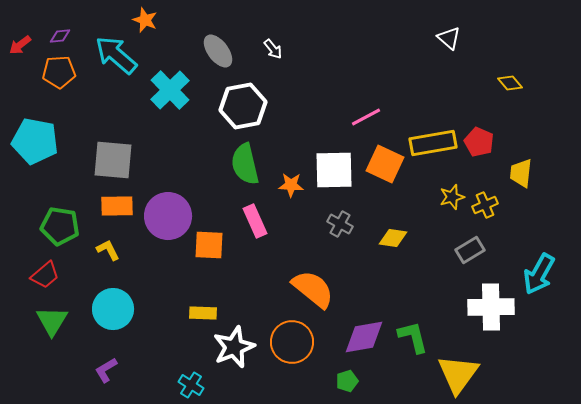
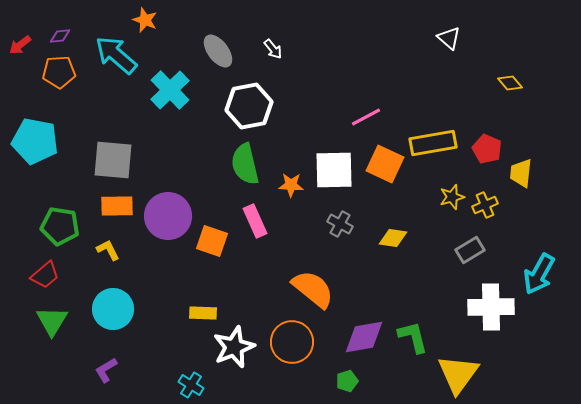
white hexagon at (243, 106): moved 6 px right
red pentagon at (479, 142): moved 8 px right, 7 px down
orange square at (209, 245): moved 3 px right, 4 px up; rotated 16 degrees clockwise
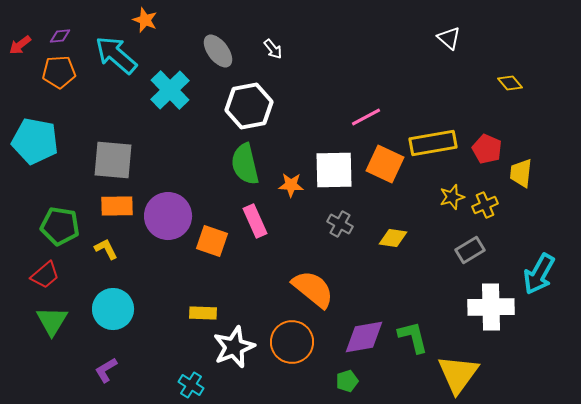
yellow L-shape at (108, 250): moved 2 px left, 1 px up
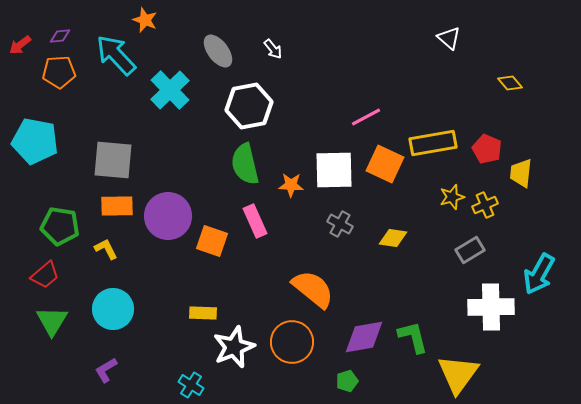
cyan arrow at (116, 55): rotated 6 degrees clockwise
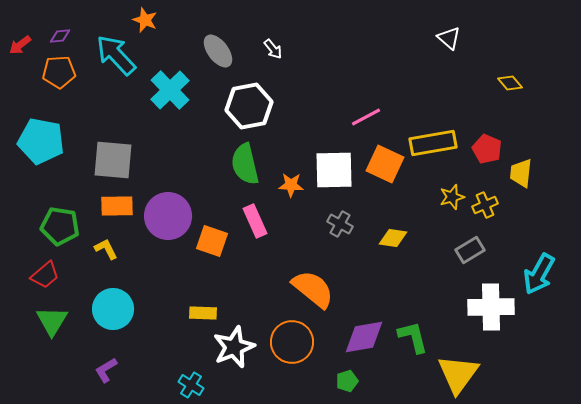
cyan pentagon at (35, 141): moved 6 px right
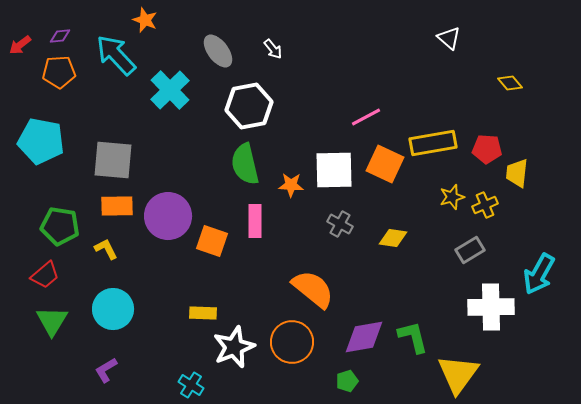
red pentagon at (487, 149): rotated 20 degrees counterclockwise
yellow trapezoid at (521, 173): moved 4 px left
pink rectangle at (255, 221): rotated 24 degrees clockwise
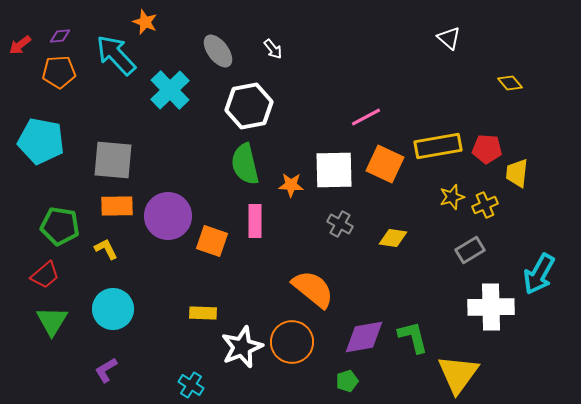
orange star at (145, 20): moved 2 px down
yellow rectangle at (433, 143): moved 5 px right, 3 px down
white star at (234, 347): moved 8 px right
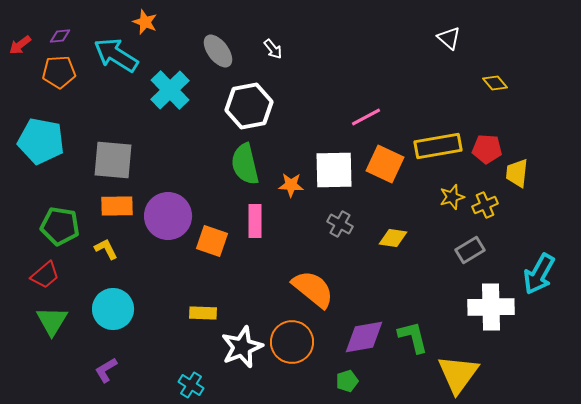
cyan arrow at (116, 55): rotated 15 degrees counterclockwise
yellow diamond at (510, 83): moved 15 px left
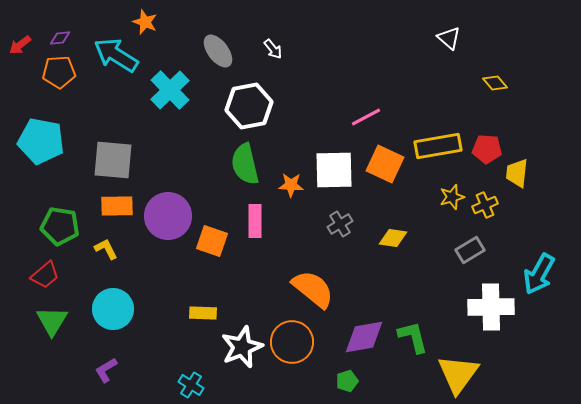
purple diamond at (60, 36): moved 2 px down
gray cross at (340, 224): rotated 30 degrees clockwise
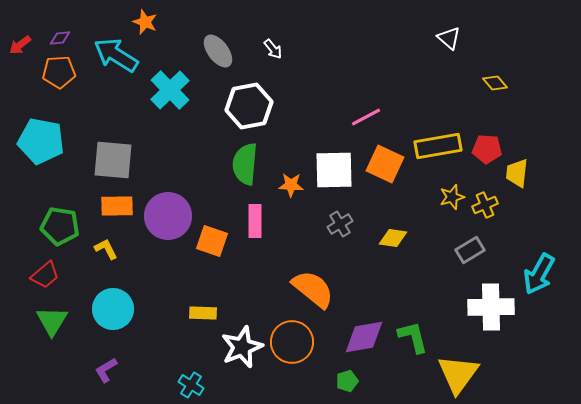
green semicircle at (245, 164): rotated 18 degrees clockwise
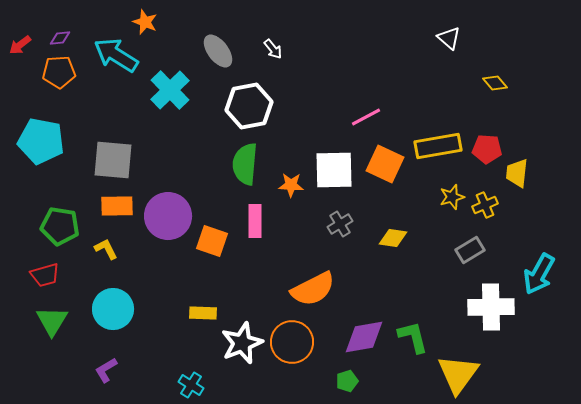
red trapezoid at (45, 275): rotated 24 degrees clockwise
orange semicircle at (313, 289): rotated 114 degrees clockwise
white star at (242, 347): moved 4 px up
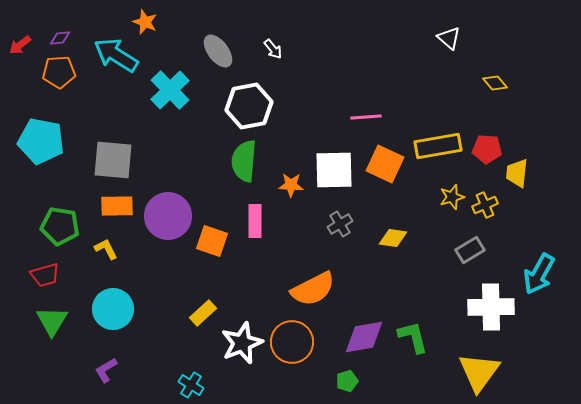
pink line at (366, 117): rotated 24 degrees clockwise
green semicircle at (245, 164): moved 1 px left, 3 px up
yellow rectangle at (203, 313): rotated 44 degrees counterclockwise
yellow triangle at (458, 374): moved 21 px right, 2 px up
